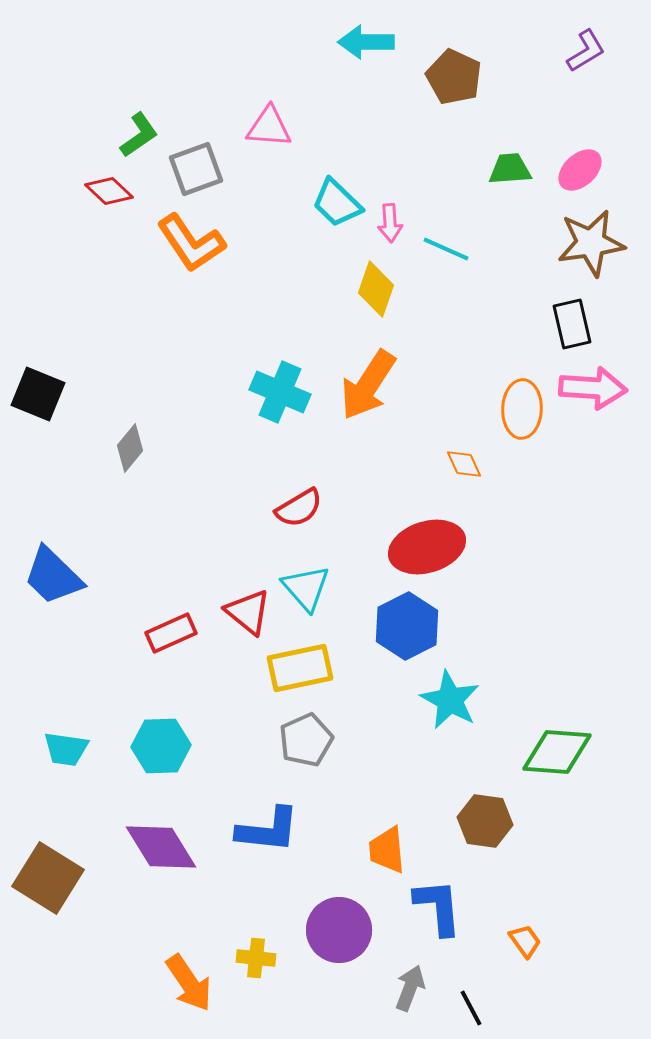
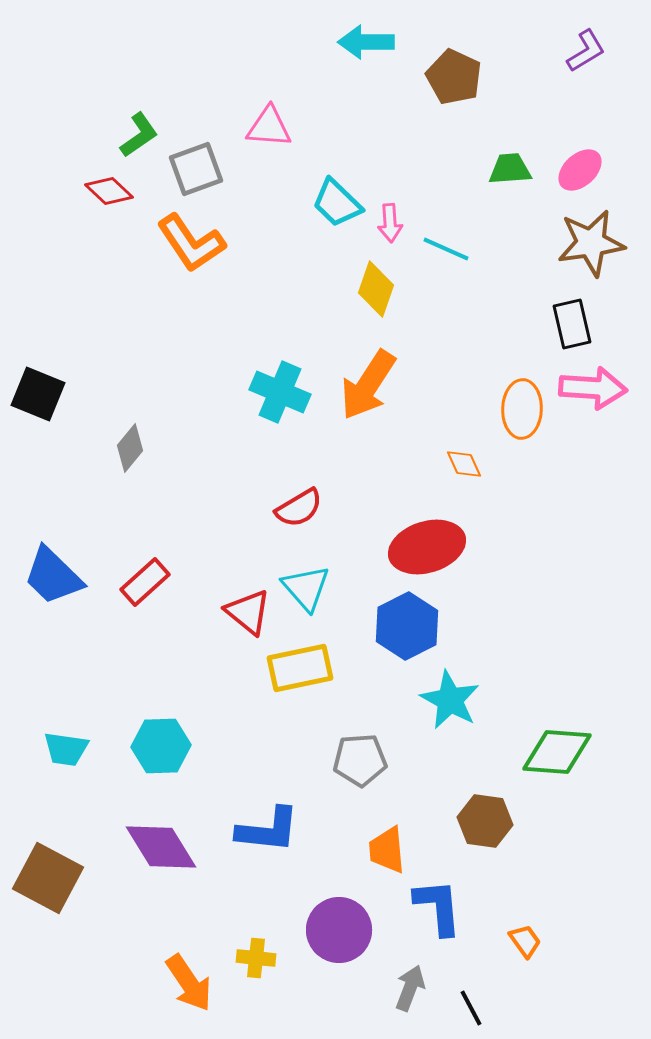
red rectangle at (171, 633): moved 26 px left, 51 px up; rotated 18 degrees counterclockwise
gray pentagon at (306, 740): moved 54 px right, 20 px down; rotated 20 degrees clockwise
brown square at (48, 878): rotated 4 degrees counterclockwise
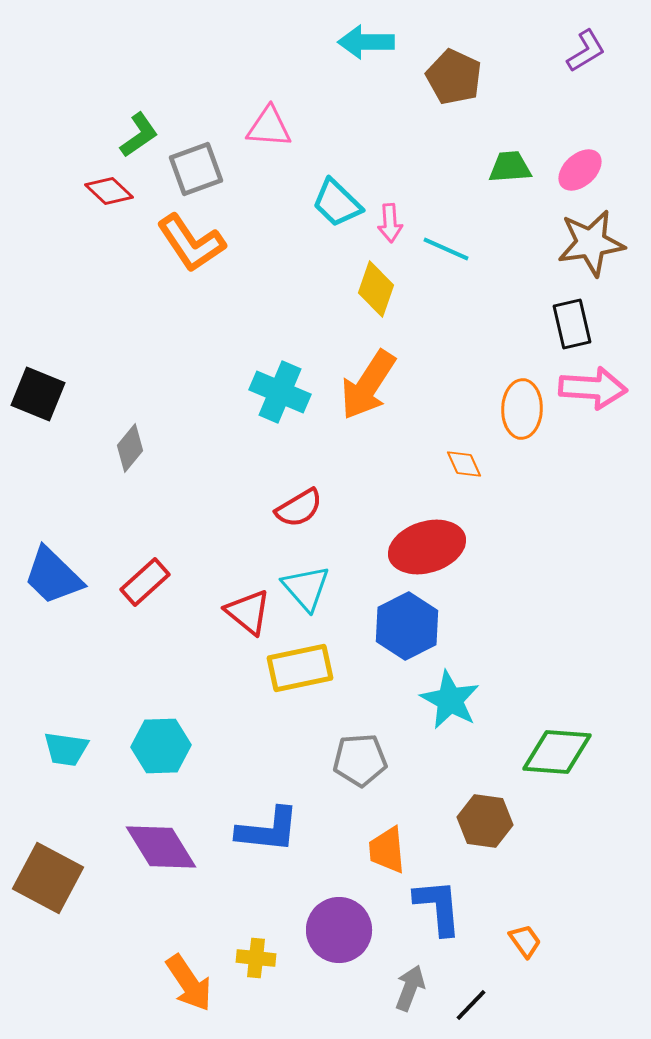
green trapezoid at (510, 169): moved 2 px up
black line at (471, 1008): moved 3 px up; rotated 72 degrees clockwise
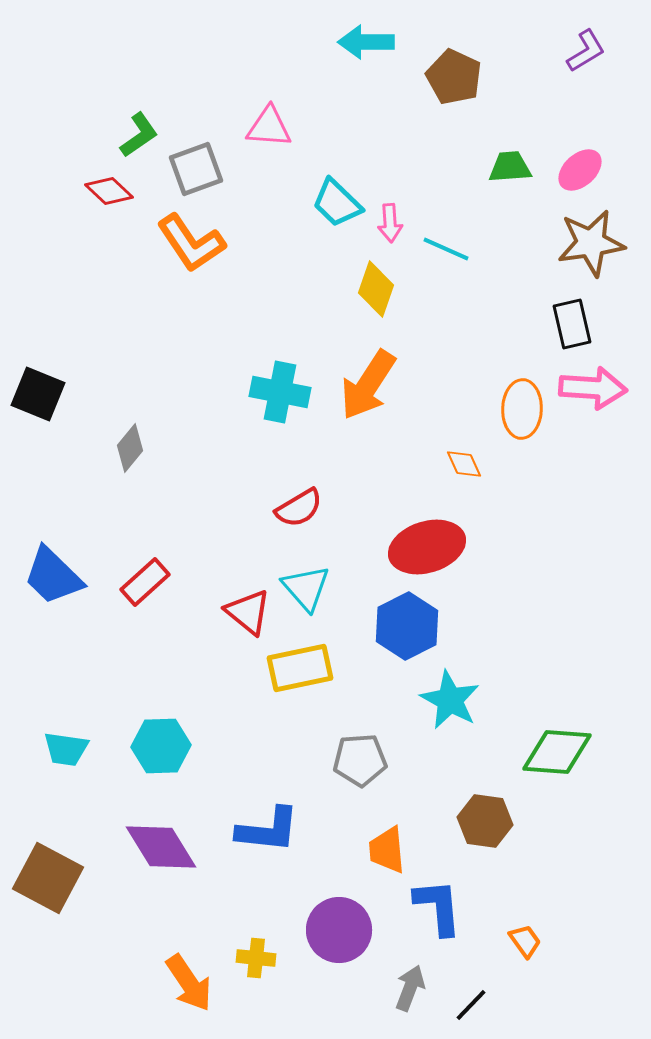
cyan cross at (280, 392): rotated 12 degrees counterclockwise
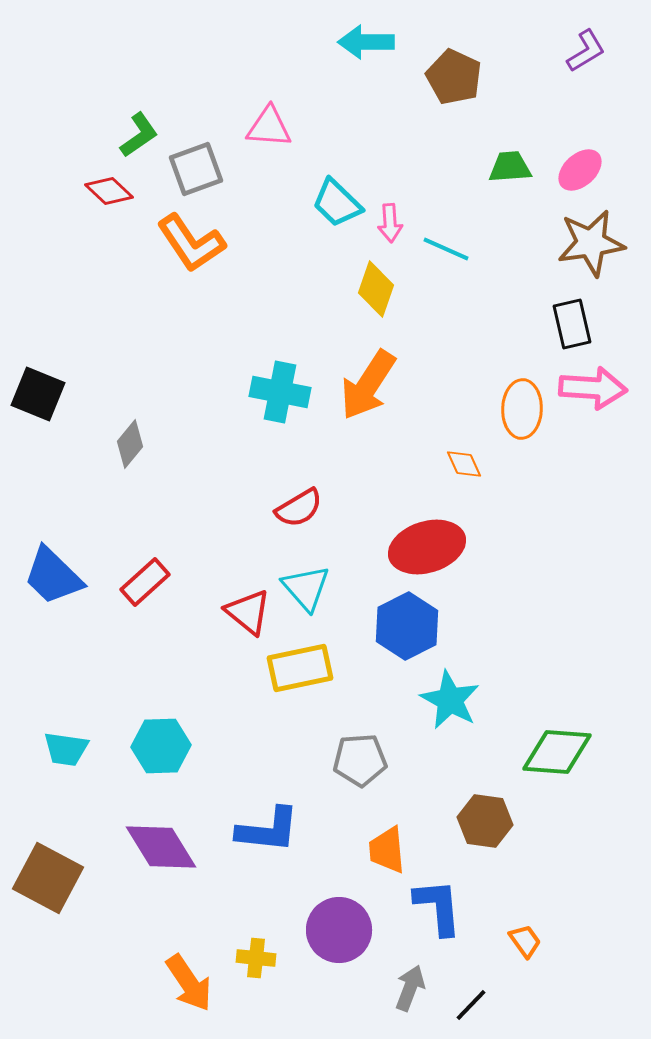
gray diamond at (130, 448): moved 4 px up
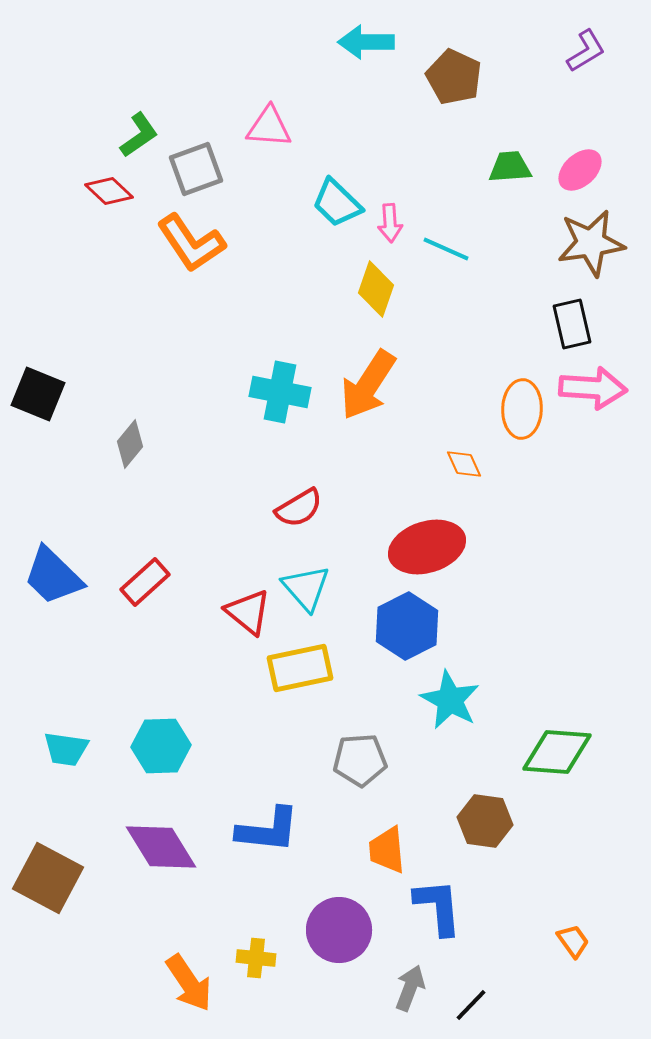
orange trapezoid at (525, 941): moved 48 px right
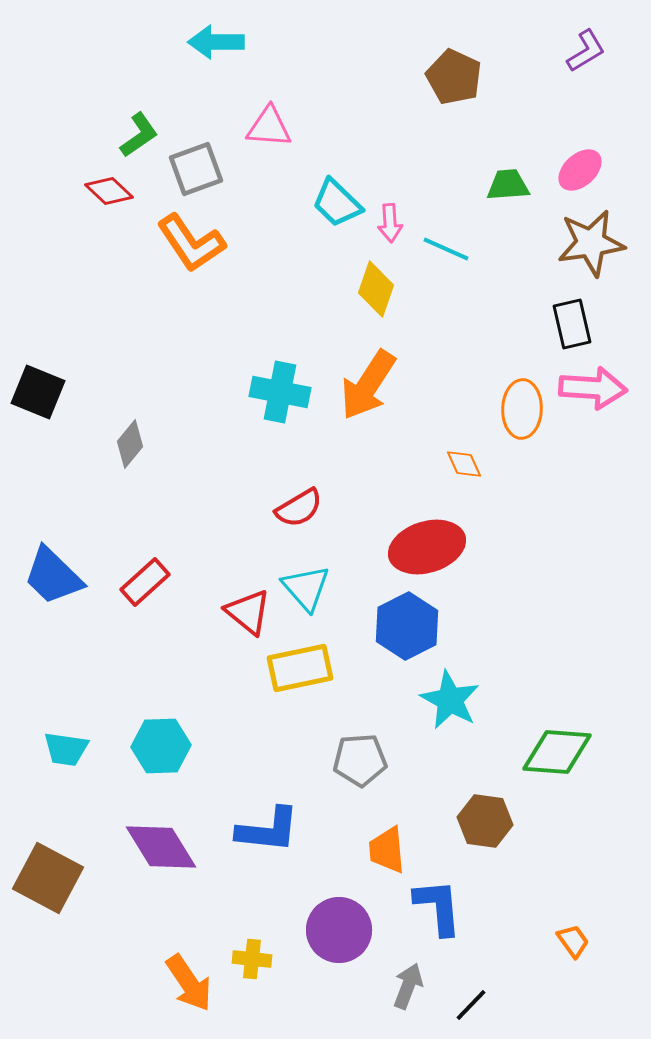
cyan arrow at (366, 42): moved 150 px left
green trapezoid at (510, 167): moved 2 px left, 18 px down
black square at (38, 394): moved 2 px up
yellow cross at (256, 958): moved 4 px left, 1 px down
gray arrow at (410, 988): moved 2 px left, 2 px up
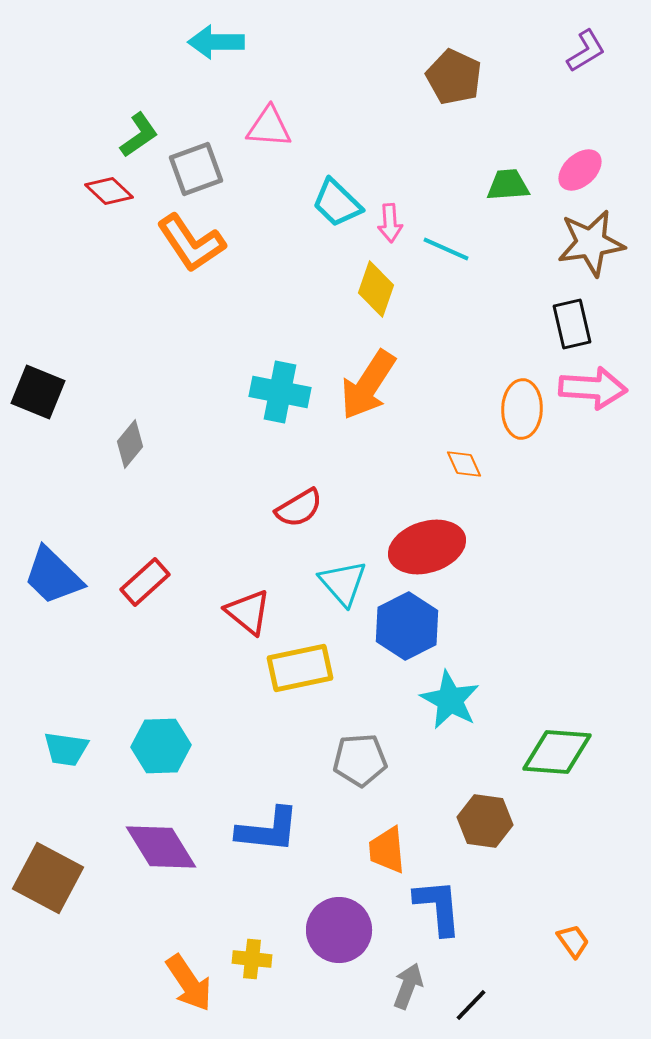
cyan triangle at (306, 588): moved 37 px right, 5 px up
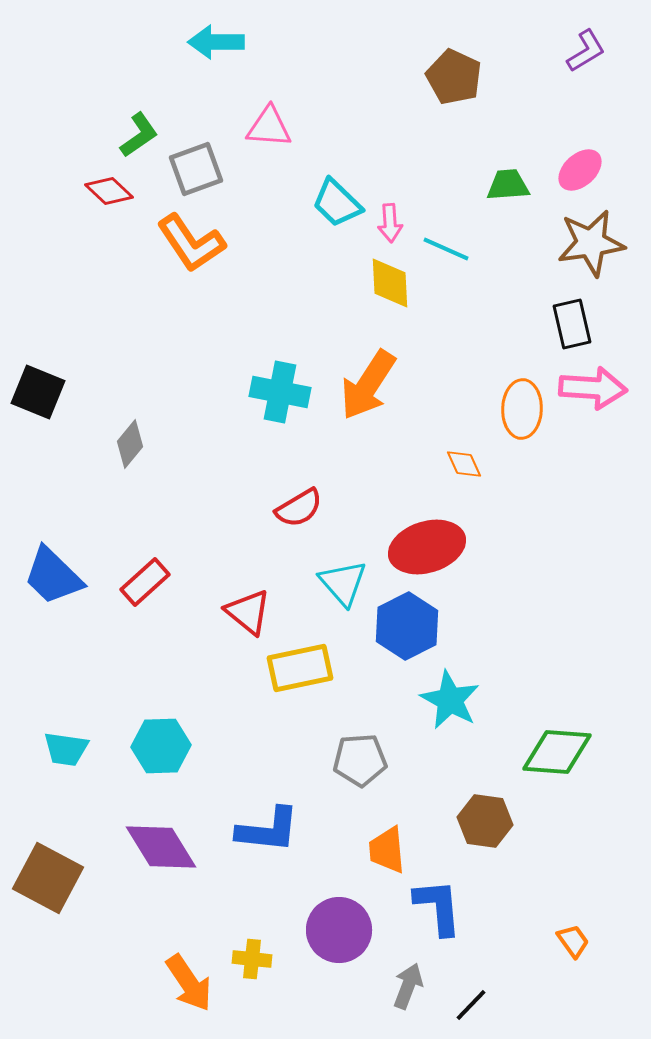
yellow diamond at (376, 289): moved 14 px right, 6 px up; rotated 22 degrees counterclockwise
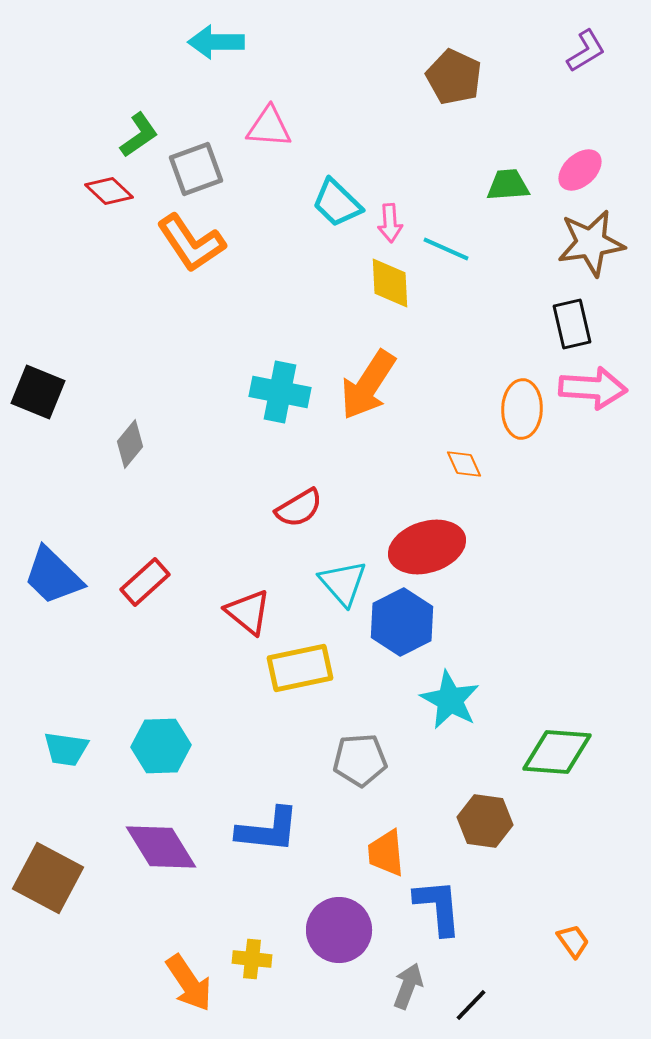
blue hexagon at (407, 626): moved 5 px left, 4 px up
orange trapezoid at (387, 850): moved 1 px left, 3 px down
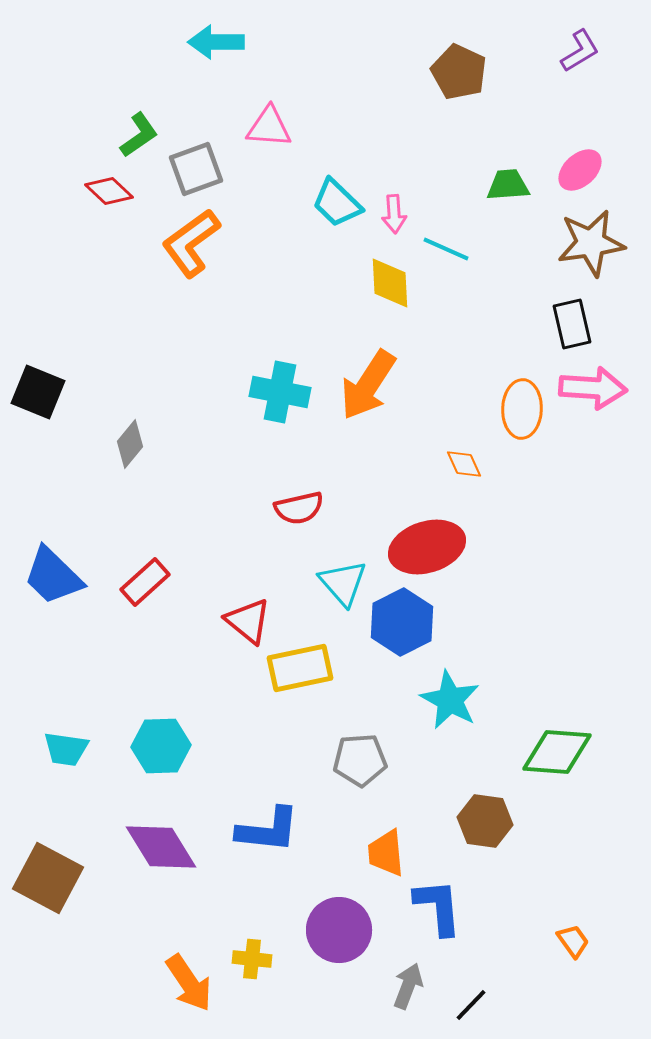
purple L-shape at (586, 51): moved 6 px left
brown pentagon at (454, 77): moved 5 px right, 5 px up
pink arrow at (390, 223): moved 4 px right, 9 px up
orange L-shape at (191, 243): rotated 88 degrees clockwise
red semicircle at (299, 508): rotated 18 degrees clockwise
red triangle at (248, 612): moved 9 px down
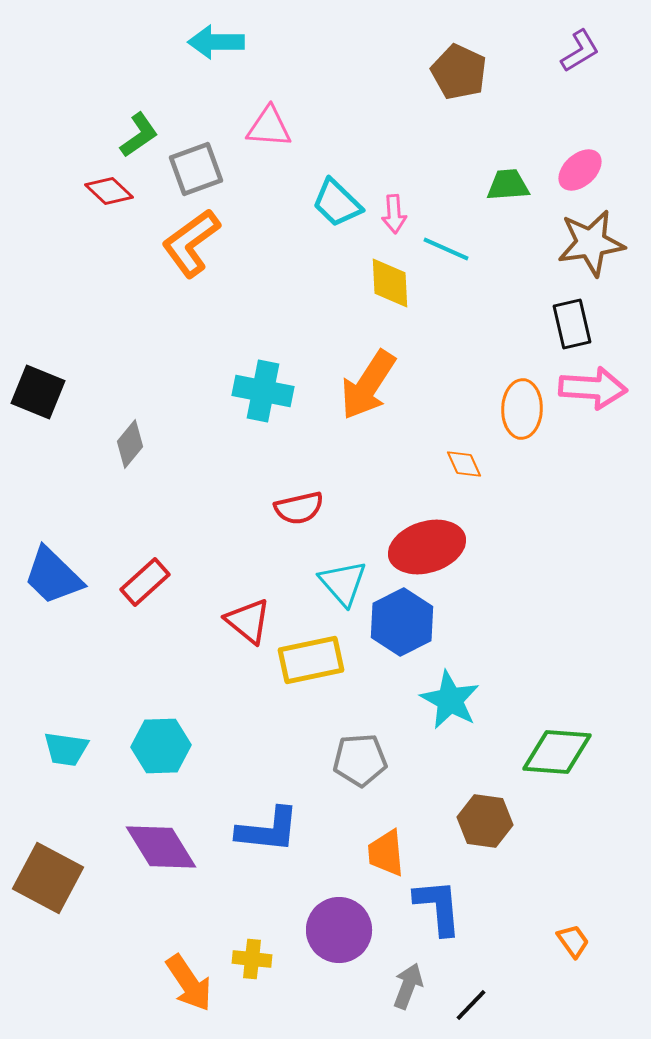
cyan cross at (280, 392): moved 17 px left, 1 px up
yellow rectangle at (300, 668): moved 11 px right, 8 px up
